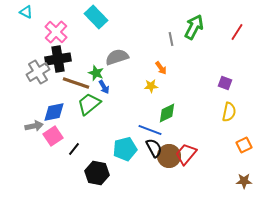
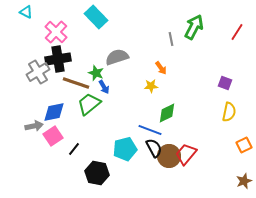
brown star: rotated 21 degrees counterclockwise
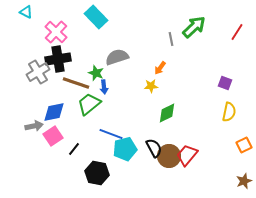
green arrow: rotated 20 degrees clockwise
orange arrow: moved 1 px left; rotated 72 degrees clockwise
blue arrow: rotated 24 degrees clockwise
blue line: moved 39 px left, 4 px down
red trapezoid: moved 1 px right, 1 px down
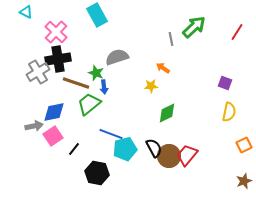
cyan rectangle: moved 1 px right, 2 px up; rotated 15 degrees clockwise
orange arrow: moved 3 px right; rotated 88 degrees clockwise
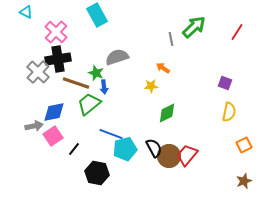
gray cross: rotated 15 degrees counterclockwise
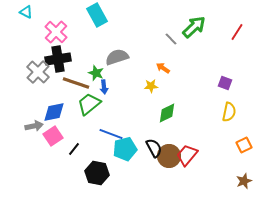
gray line: rotated 32 degrees counterclockwise
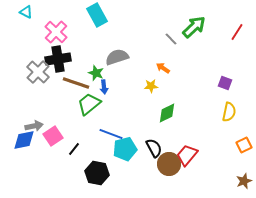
blue diamond: moved 30 px left, 28 px down
brown circle: moved 8 px down
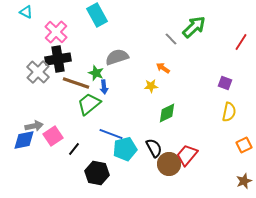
red line: moved 4 px right, 10 px down
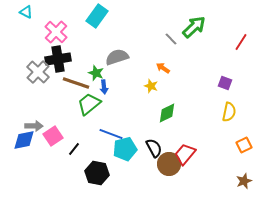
cyan rectangle: moved 1 px down; rotated 65 degrees clockwise
yellow star: rotated 24 degrees clockwise
gray arrow: rotated 12 degrees clockwise
red trapezoid: moved 2 px left, 1 px up
